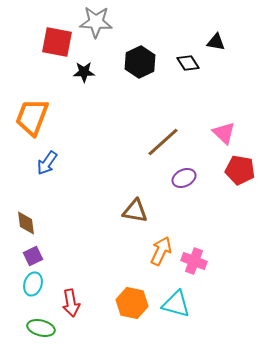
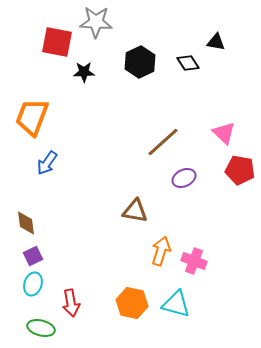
orange arrow: rotated 8 degrees counterclockwise
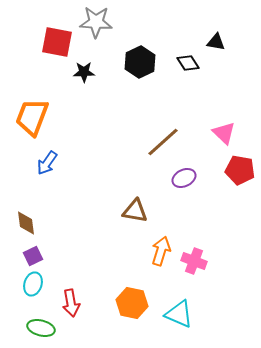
cyan triangle: moved 3 px right, 10 px down; rotated 8 degrees clockwise
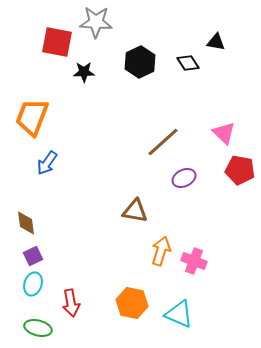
green ellipse: moved 3 px left
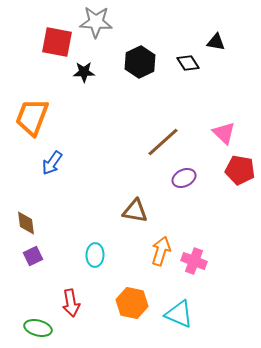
blue arrow: moved 5 px right
cyan ellipse: moved 62 px right, 29 px up; rotated 15 degrees counterclockwise
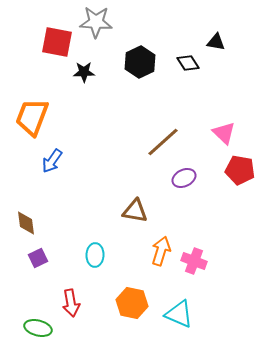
blue arrow: moved 2 px up
purple square: moved 5 px right, 2 px down
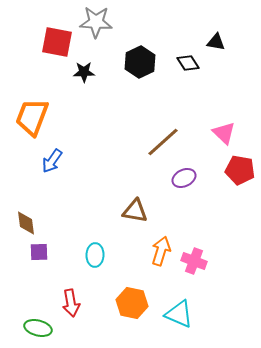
purple square: moved 1 px right, 6 px up; rotated 24 degrees clockwise
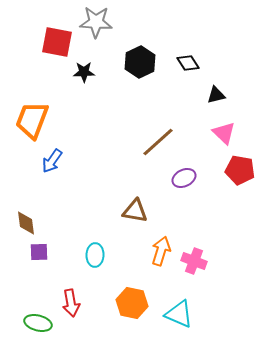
black triangle: moved 53 px down; rotated 24 degrees counterclockwise
orange trapezoid: moved 3 px down
brown line: moved 5 px left
green ellipse: moved 5 px up
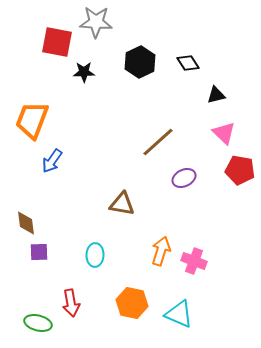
brown triangle: moved 13 px left, 7 px up
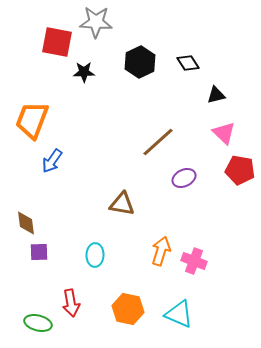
orange hexagon: moved 4 px left, 6 px down
